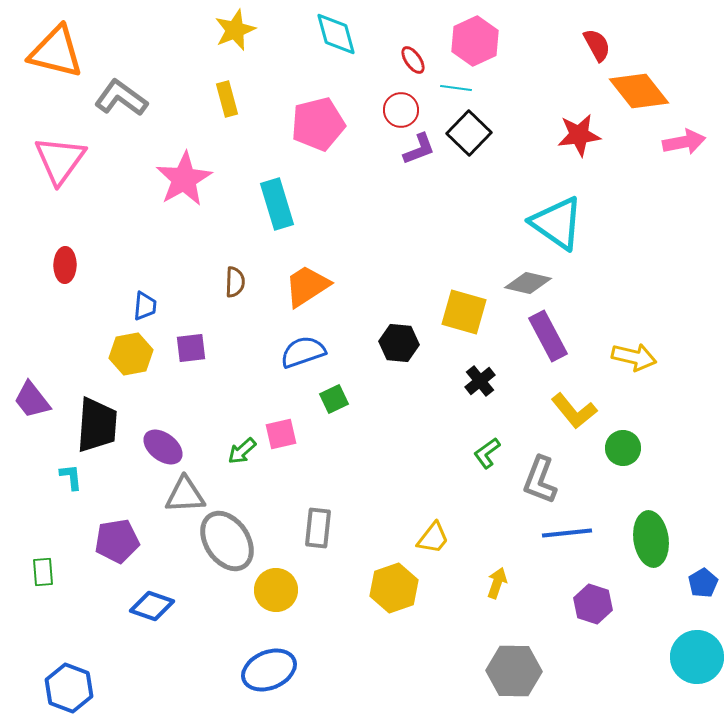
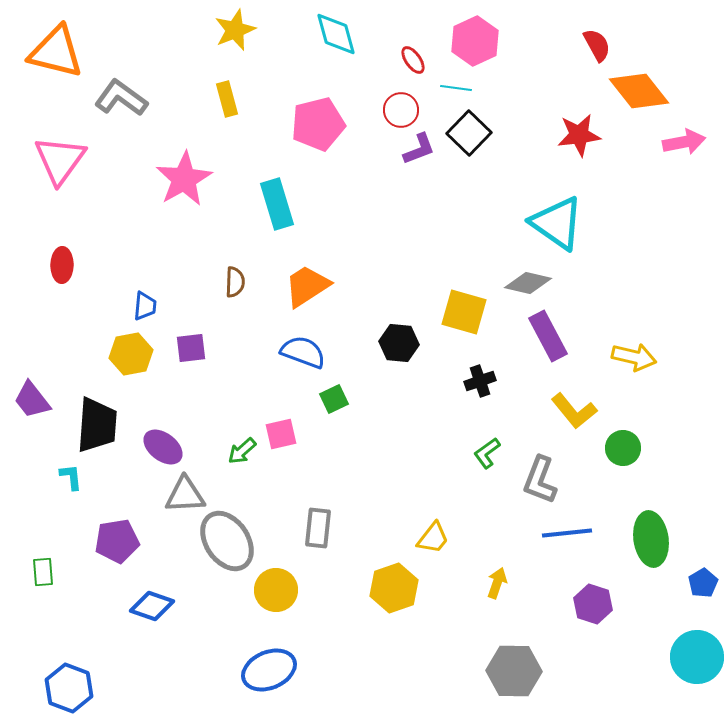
red ellipse at (65, 265): moved 3 px left
blue semicircle at (303, 352): rotated 39 degrees clockwise
black cross at (480, 381): rotated 20 degrees clockwise
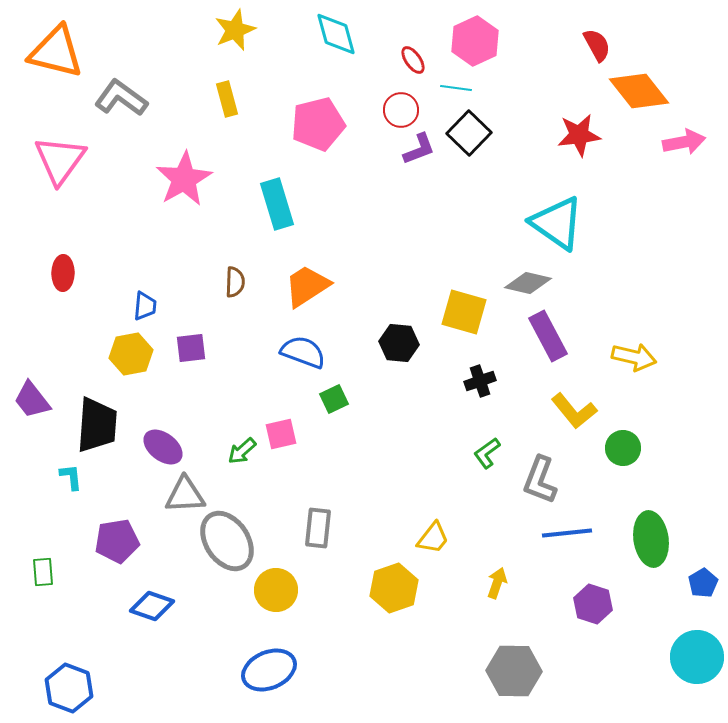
red ellipse at (62, 265): moved 1 px right, 8 px down
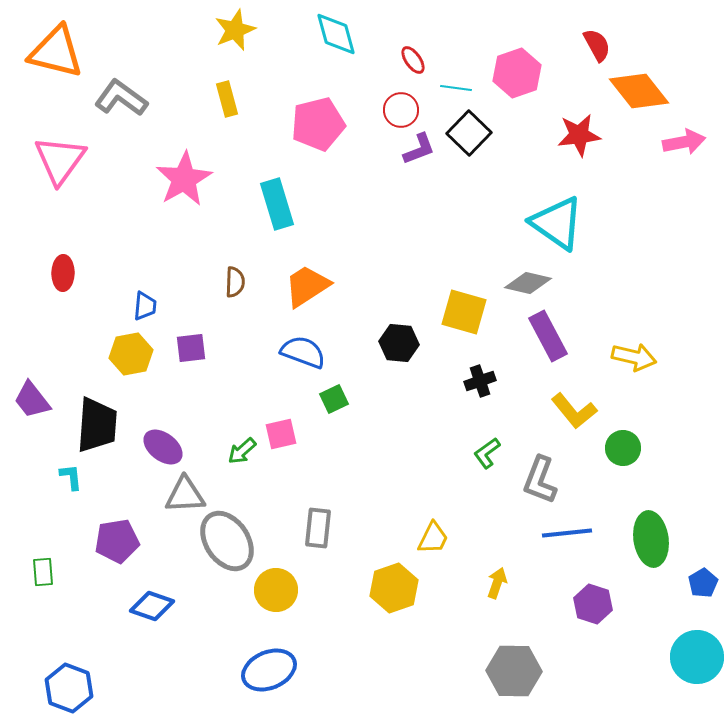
pink hexagon at (475, 41): moved 42 px right, 32 px down; rotated 6 degrees clockwise
yellow trapezoid at (433, 538): rotated 12 degrees counterclockwise
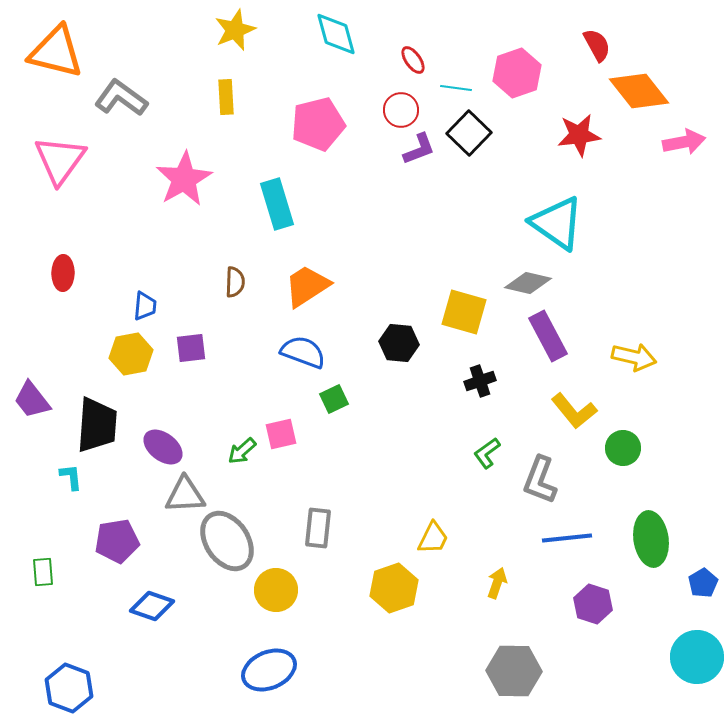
yellow rectangle at (227, 99): moved 1 px left, 2 px up; rotated 12 degrees clockwise
blue line at (567, 533): moved 5 px down
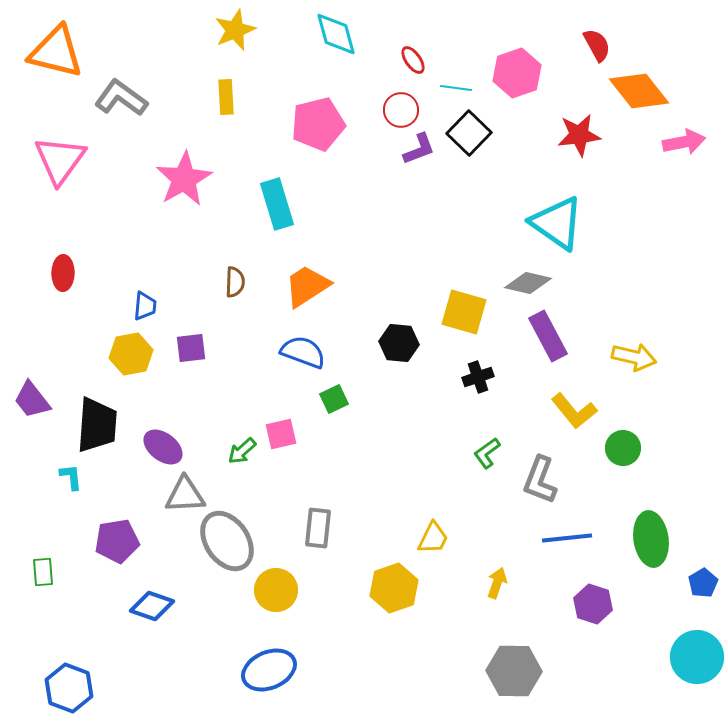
black cross at (480, 381): moved 2 px left, 4 px up
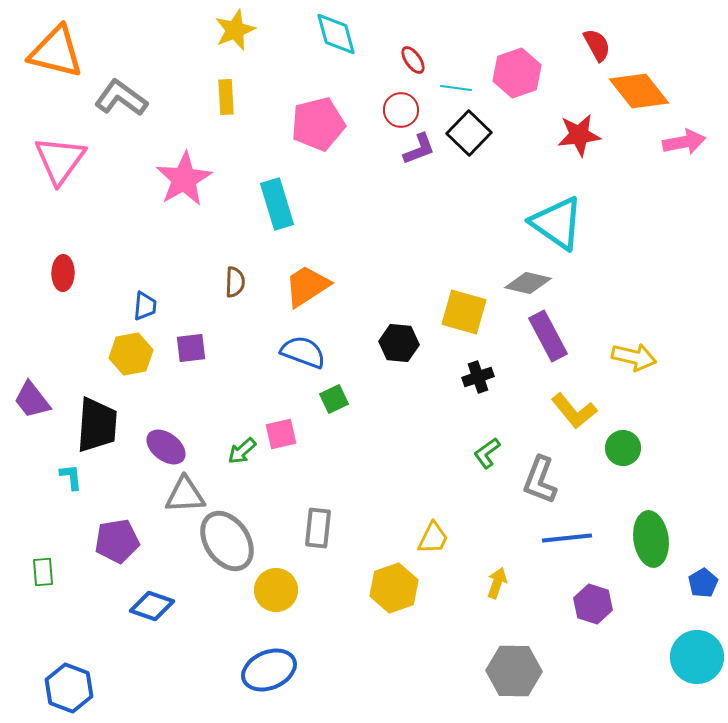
purple ellipse at (163, 447): moved 3 px right
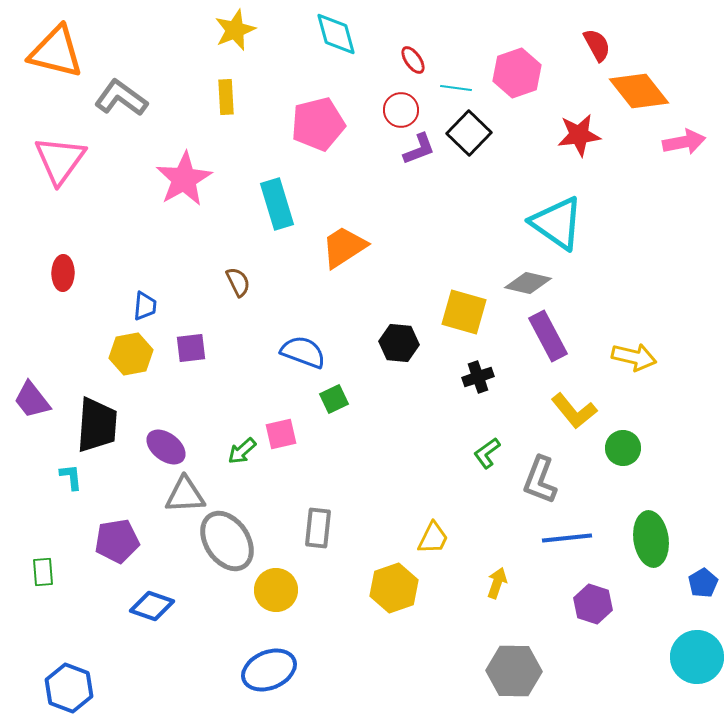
brown semicircle at (235, 282): moved 3 px right; rotated 28 degrees counterclockwise
orange trapezoid at (307, 286): moved 37 px right, 39 px up
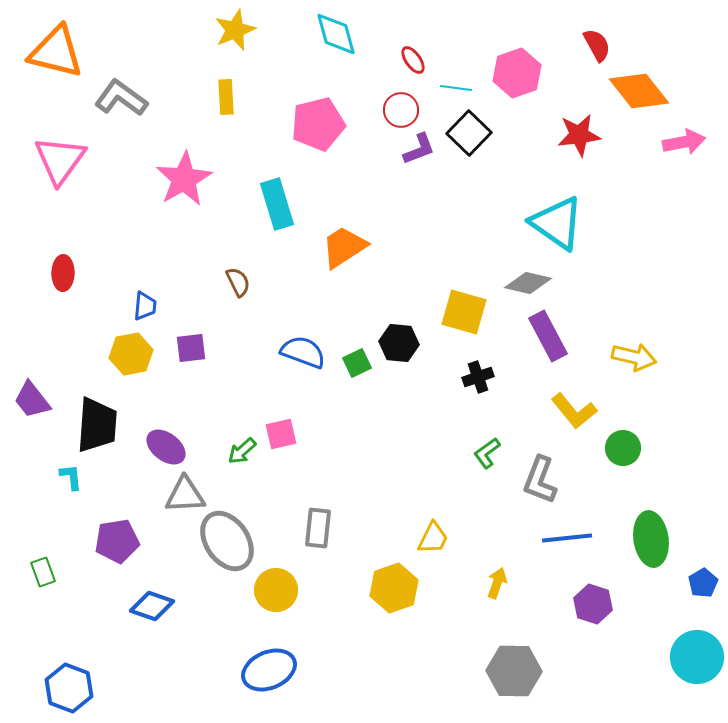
green square at (334, 399): moved 23 px right, 36 px up
green rectangle at (43, 572): rotated 16 degrees counterclockwise
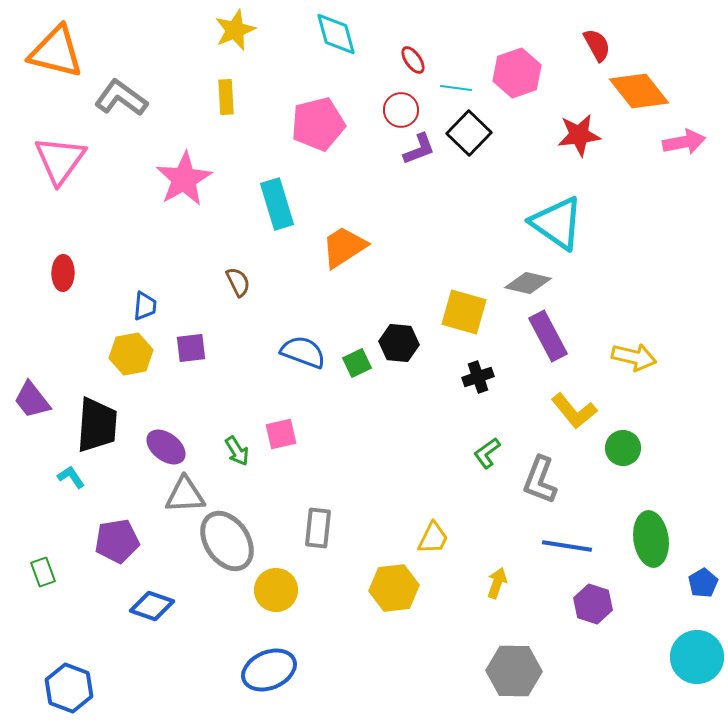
green arrow at (242, 451): moved 5 px left; rotated 80 degrees counterclockwise
cyan L-shape at (71, 477): rotated 28 degrees counterclockwise
blue line at (567, 538): moved 8 px down; rotated 15 degrees clockwise
yellow hexagon at (394, 588): rotated 12 degrees clockwise
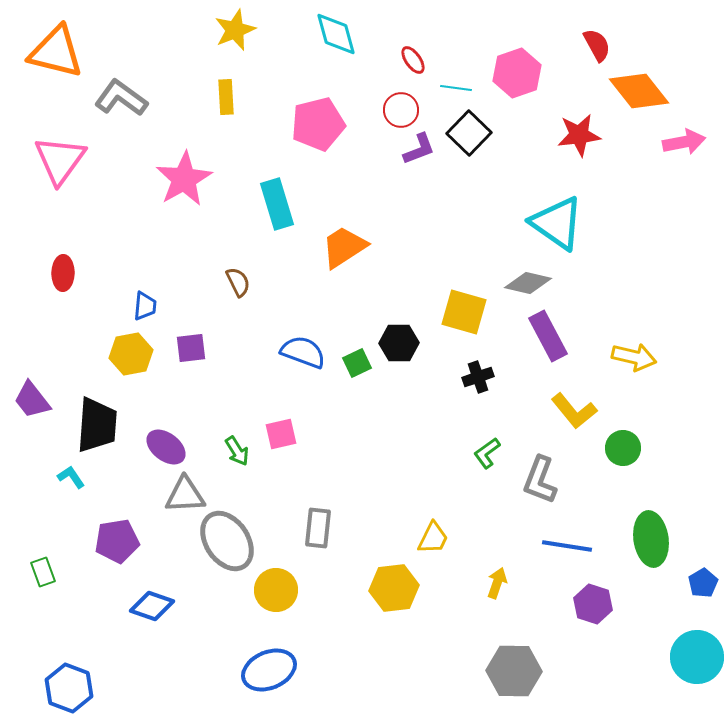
black hexagon at (399, 343): rotated 6 degrees counterclockwise
